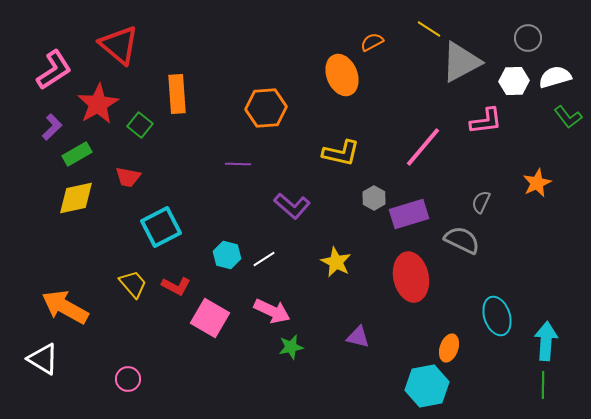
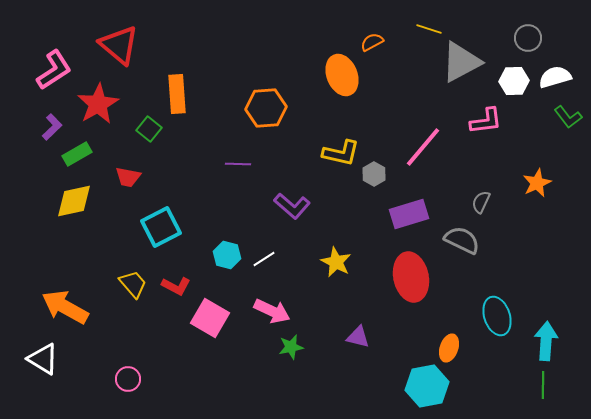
yellow line at (429, 29): rotated 15 degrees counterclockwise
green square at (140, 125): moved 9 px right, 4 px down
yellow diamond at (76, 198): moved 2 px left, 3 px down
gray hexagon at (374, 198): moved 24 px up
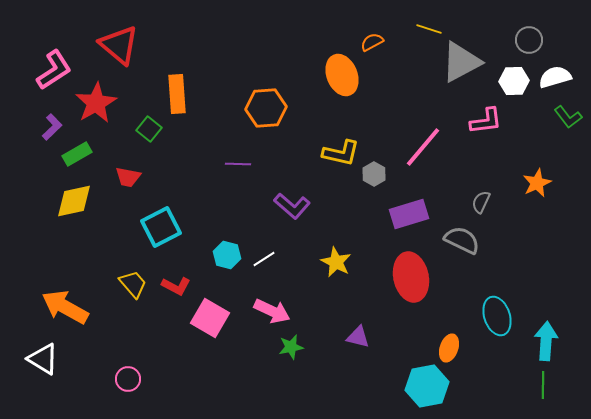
gray circle at (528, 38): moved 1 px right, 2 px down
red star at (98, 104): moved 2 px left, 1 px up
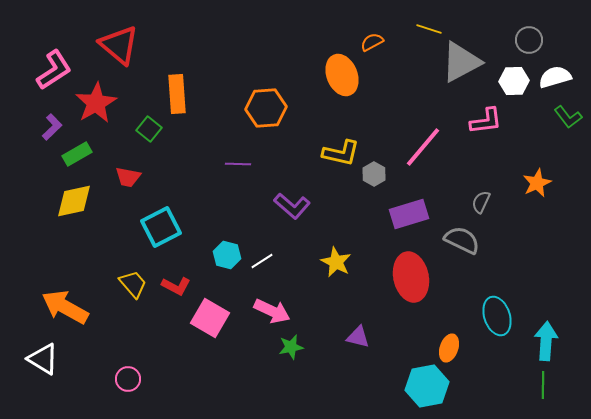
white line at (264, 259): moved 2 px left, 2 px down
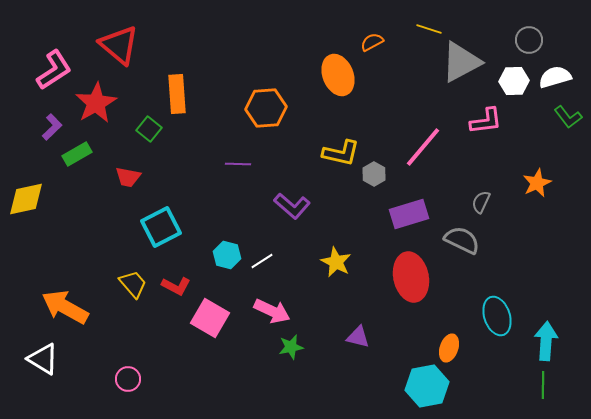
orange ellipse at (342, 75): moved 4 px left
yellow diamond at (74, 201): moved 48 px left, 2 px up
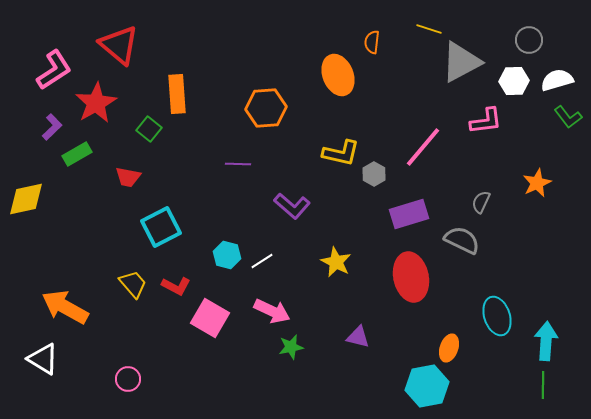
orange semicircle at (372, 42): rotated 55 degrees counterclockwise
white semicircle at (555, 77): moved 2 px right, 3 px down
